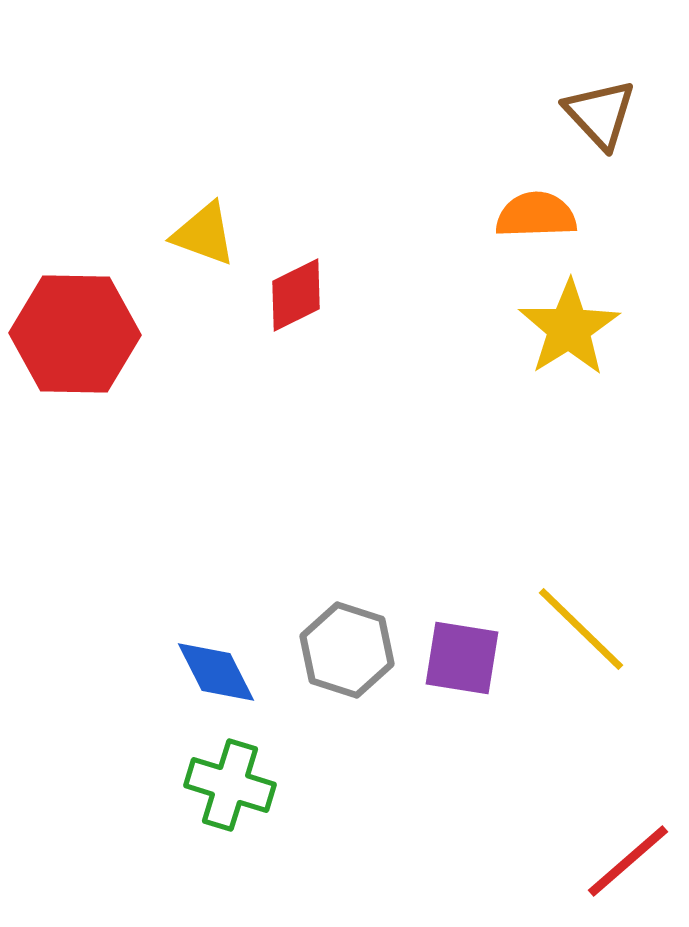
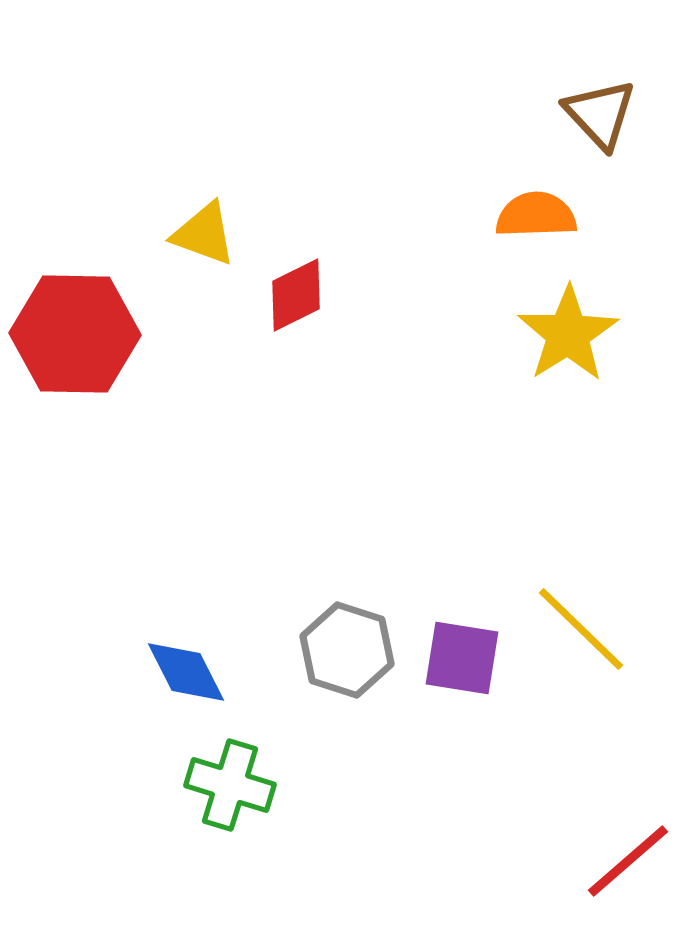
yellow star: moved 1 px left, 6 px down
blue diamond: moved 30 px left
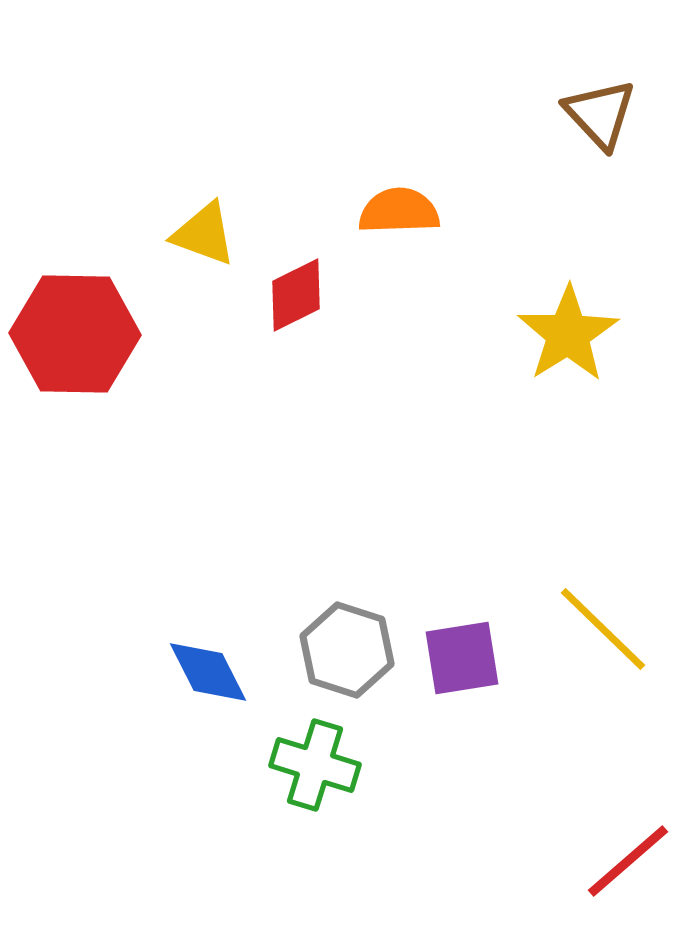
orange semicircle: moved 137 px left, 4 px up
yellow line: moved 22 px right
purple square: rotated 18 degrees counterclockwise
blue diamond: moved 22 px right
green cross: moved 85 px right, 20 px up
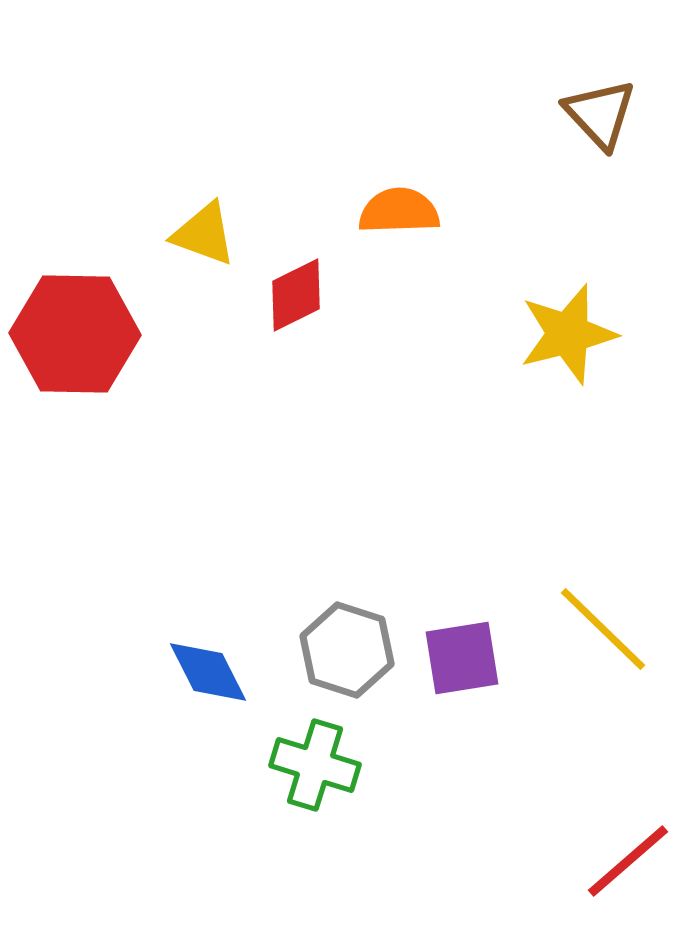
yellow star: rotated 18 degrees clockwise
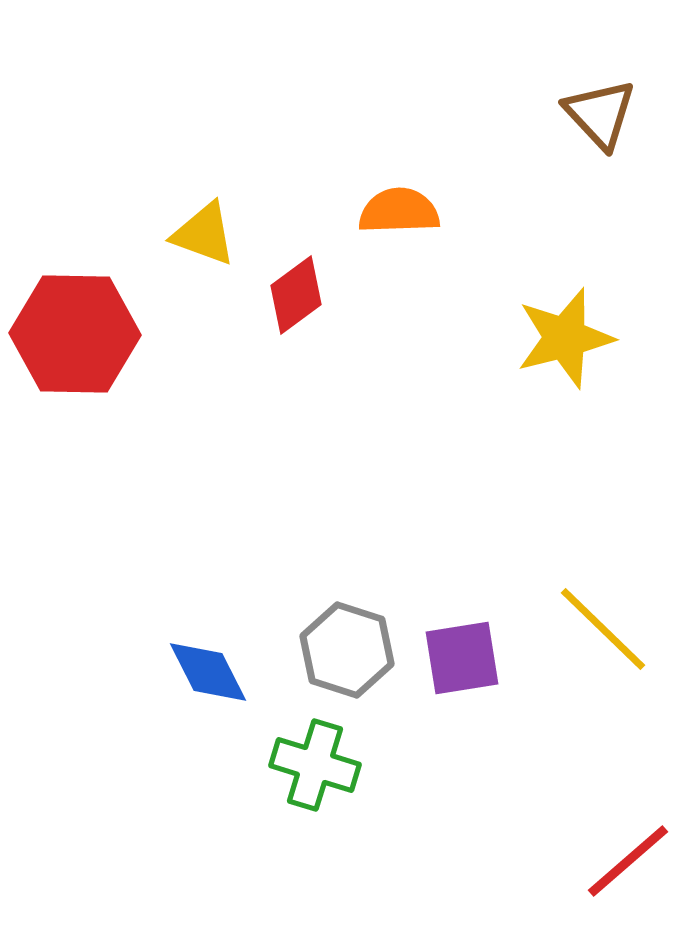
red diamond: rotated 10 degrees counterclockwise
yellow star: moved 3 px left, 4 px down
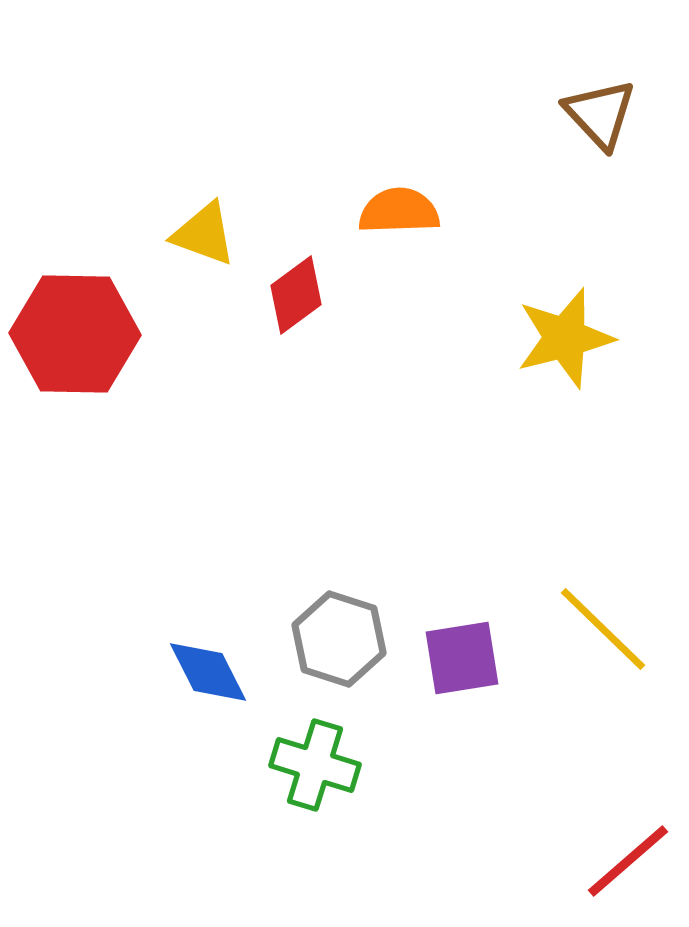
gray hexagon: moved 8 px left, 11 px up
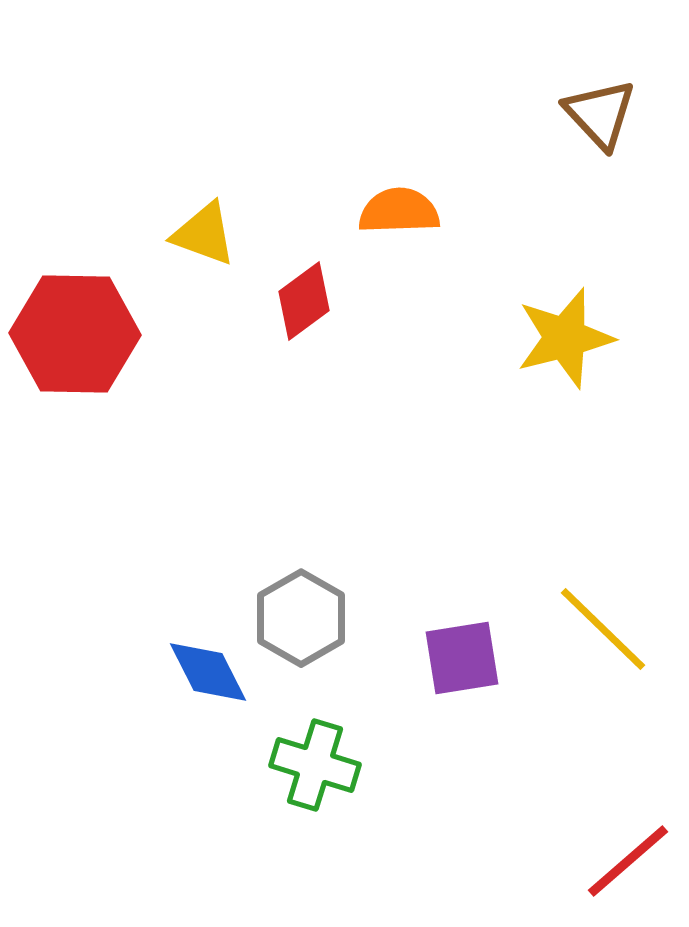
red diamond: moved 8 px right, 6 px down
gray hexagon: moved 38 px left, 21 px up; rotated 12 degrees clockwise
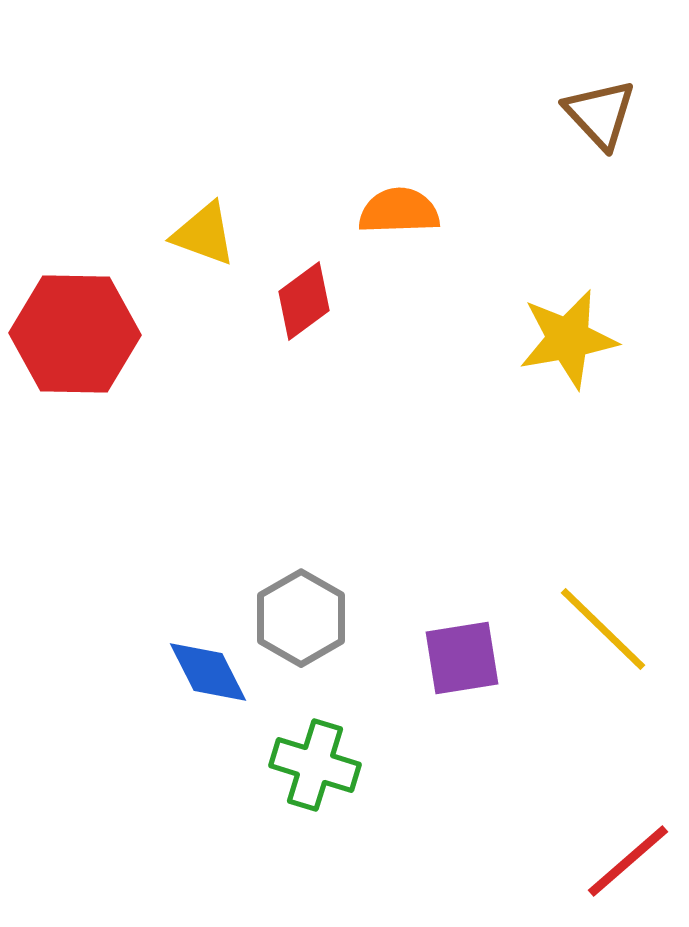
yellow star: moved 3 px right, 1 px down; rotated 4 degrees clockwise
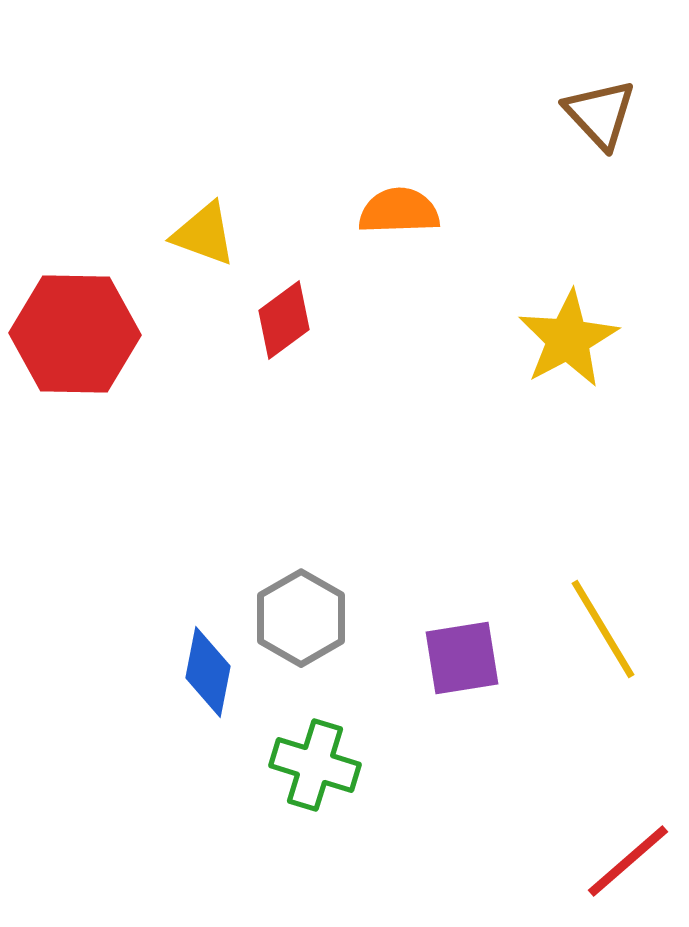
red diamond: moved 20 px left, 19 px down
yellow star: rotated 18 degrees counterclockwise
yellow line: rotated 15 degrees clockwise
blue diamond: rotated 38 degrees clockwise
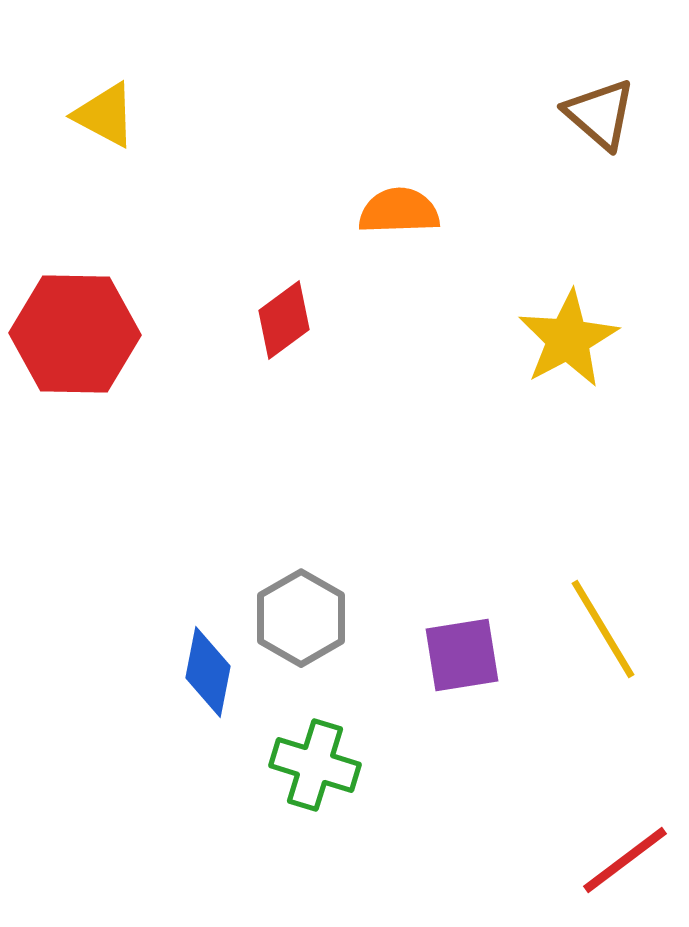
brown triangle: rotated 6 degrees counterclockwise
yellow triangle: moved 99 px left, 119 px up; rotated 8 degrees clockwise
purple square: moved 3 px up
red line: moved 3 px left, 1 px up; rotated 4 degrees clockwise
